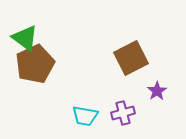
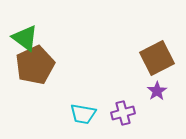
brown square: moved 26 px right
brown pentagon: moved 1 px down
cyan trapezoid: moved 2 px left, 2 px up
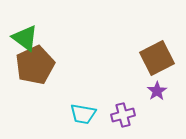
purple cross: moved 2 px down
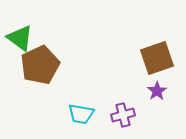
green triangle: moved 5 px left
brown square: rotated 8 degrees clockwise
brown pentagon: moved 5 px right
cyan trapezoid: moved 2 px left
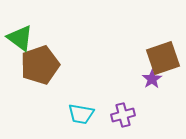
brown square: moved 6 px right
brown pentagon: rotated 6 degrees clockwise
purple star: moved 5 px left, 12 px up
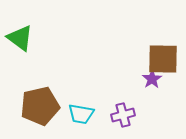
brown square: moved 1 px down; rotated 20 degrees clockwise
brown pentagon: moved 41 px down; rotated 6 degrees clockwise
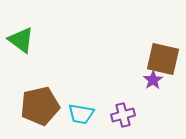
green triangle: moved 1 px right, 2 px down
brown square: rotated 12 degrees clockwise
purple star: moved 1 px right, 1 px down
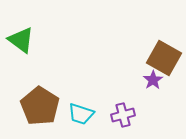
brown square: moved 1 px right, 1 px up; rotated 16 degrees clockwise
brown pentagon: rotated 27 degrees counterclockwise
cyan trapezoid: rotated 8 degrees clockwise
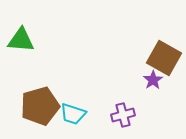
green triangle: rotated 32 degrees counterclockwise
brown pentagon: rotated 24 degrees clockwise
cyan trapezoid: moved 8 px left
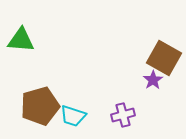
cyan trapezoid: moved 2 px down
